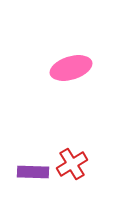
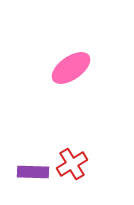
pink ellipse: rotated 18 degrees counterclockwise
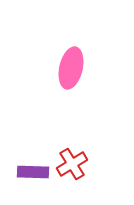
pink ellipse: rotated 42 degrees counterclockwise
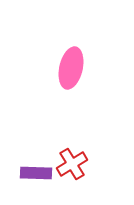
purple rectangle: moved 3 px right, 1 px down
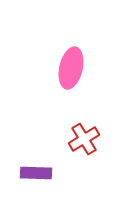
red cross: moved 12 px right, 25 px up
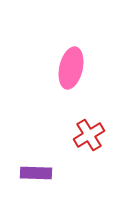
red cross: moved 5 px right, 4 px up
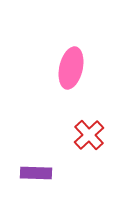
red cross: rotated 12 degrees counterclockwise
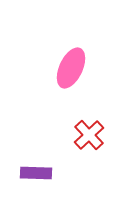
pink ellipse: rotated 12 degrees clockwise
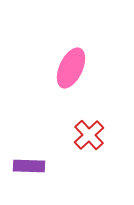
purple rectangle: moved 7 px left, 7 px up
